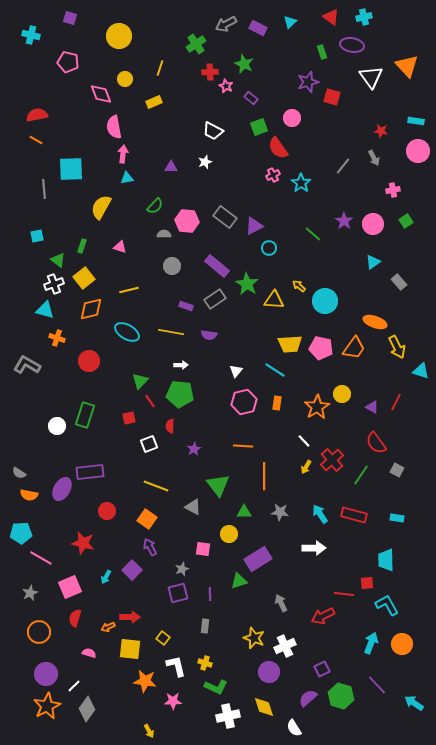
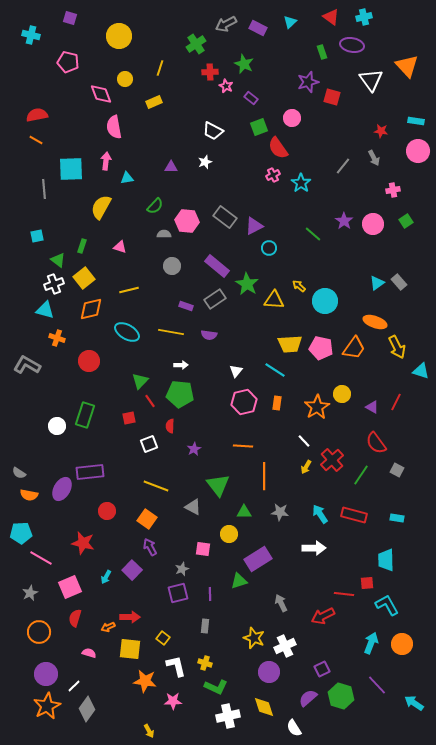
white triangle at (371, 77): moved 3 px down
pink arrow at (123, 154): moved 17 px left, 7 px down
cyan triangle at (373, 262): moved 4 px right, 21 px down
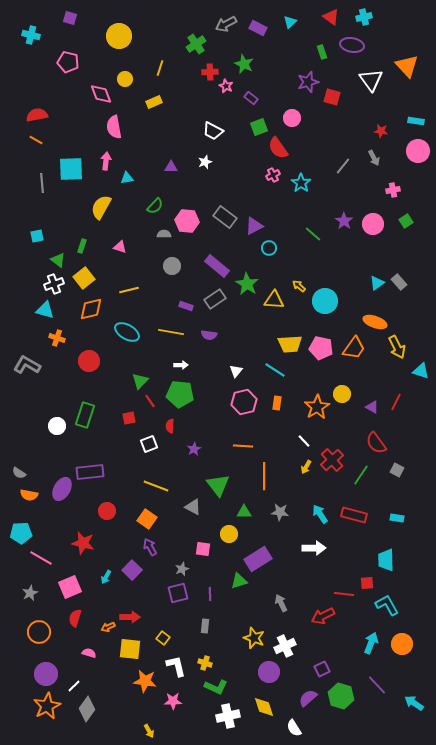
gray line at (44, 189): moved 2 px left, 6 px up
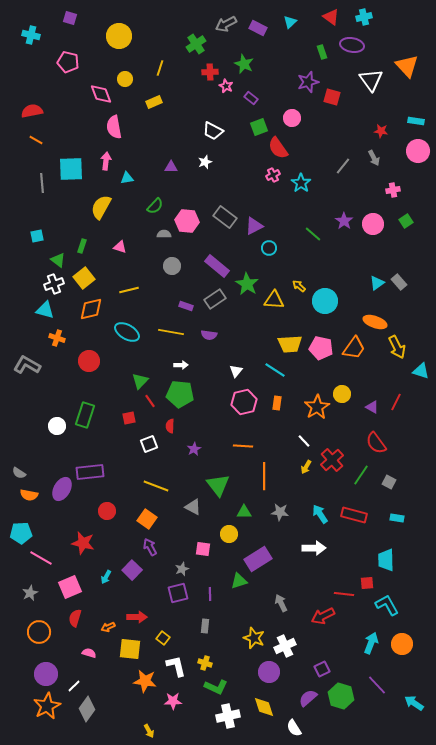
red semicircle at (37, 115): moved 5 px left, 4 px up
gray square at (397, 470): moved 8 px left, 12 px down
red arrow at (130, 617): moved 7 px right
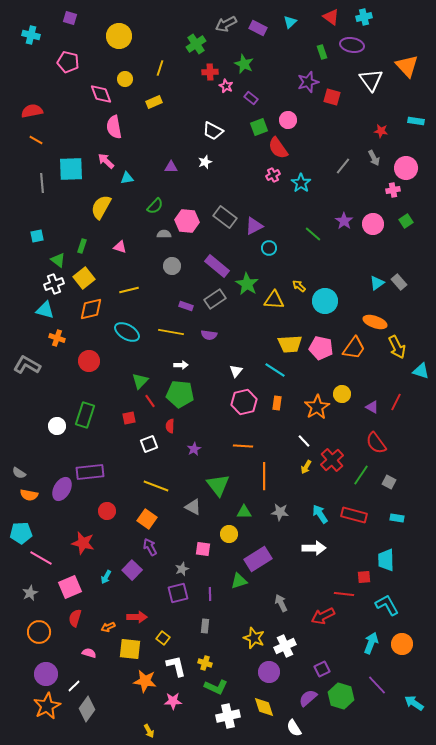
pink circle at (292, 118): moved 4 px left, 2 px down
pink circle at (418, 151): moved 12 px left, 17 px down
pink arrow at (106, 161): rotated 54 degrees counterclockwise
red square at (367, 583): moved 3 px left, 6 px up
